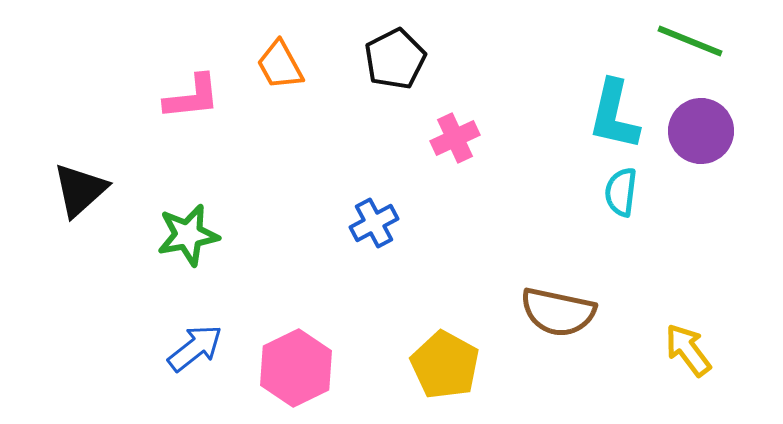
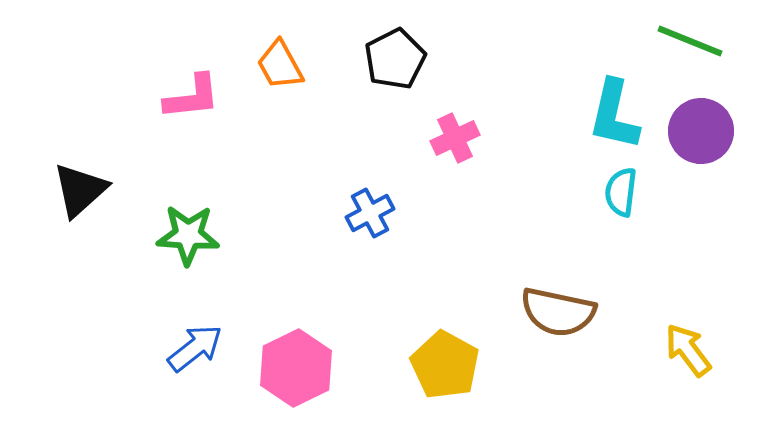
blue cross: moved 4 px left, 10 px up
green star: rotated 14 degrees clockwise
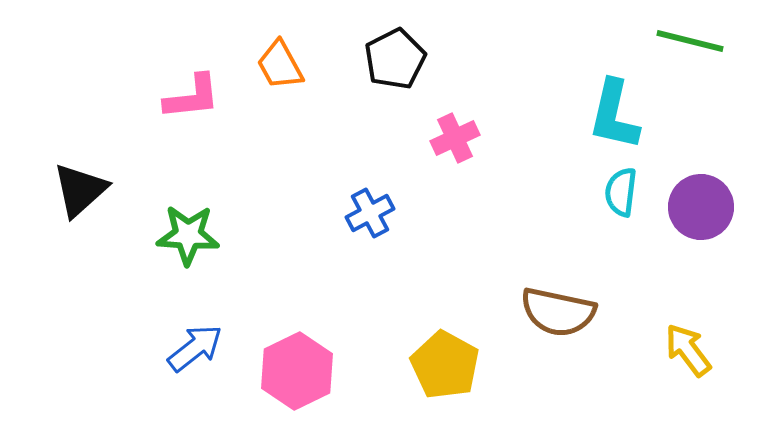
green line: rotated 8 degrees counterclockwise
purple circle: moved 76 px down
pink hexagon: moved 1 px right, 3 px down
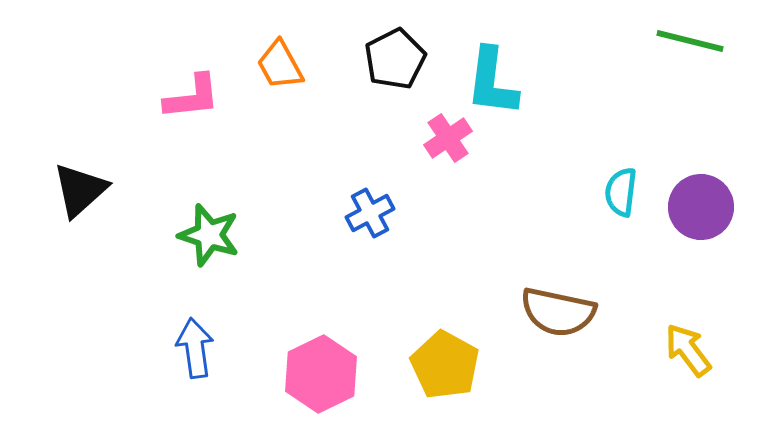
cyan L-shape: moved 122 px left, 33 px up; rotated 6 degrees counterclockwise
pink cross: moved 7 px left; rotated 9 degrees counterclockwise
green star: moved 21 px right; rotated 14 degrees clockwise
blue arrow: rotated 60 degrees counterclockwise
pink hexagon: moved 24 px right, 3 px down
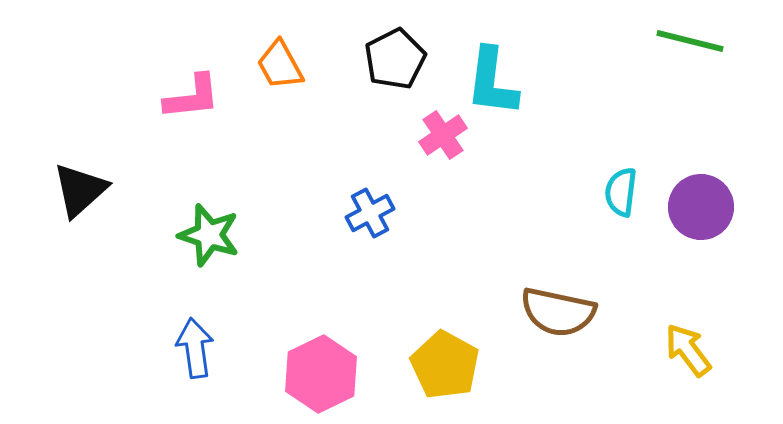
pink cross: moved 5 px left, 3 px up
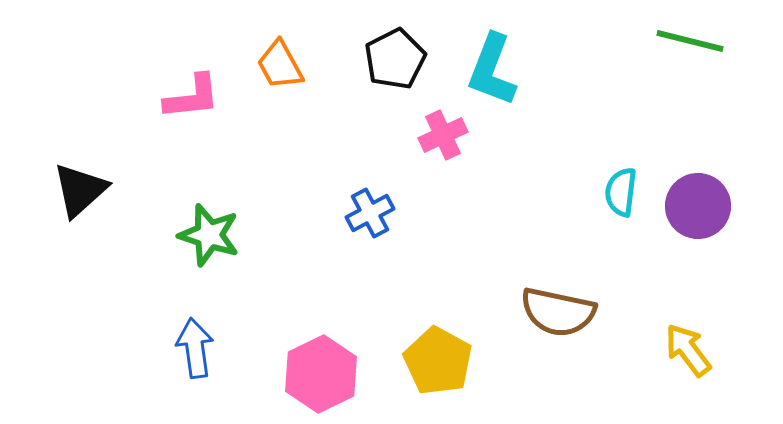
cyan L-shape: moved 12 px up; rotated 14 degrees clockwise
pink cross: rotated 9 degrees clockwise
purple circle: moved 3 px left, 1 px up
yellow pentagon: moved 7 px left, 4 px up
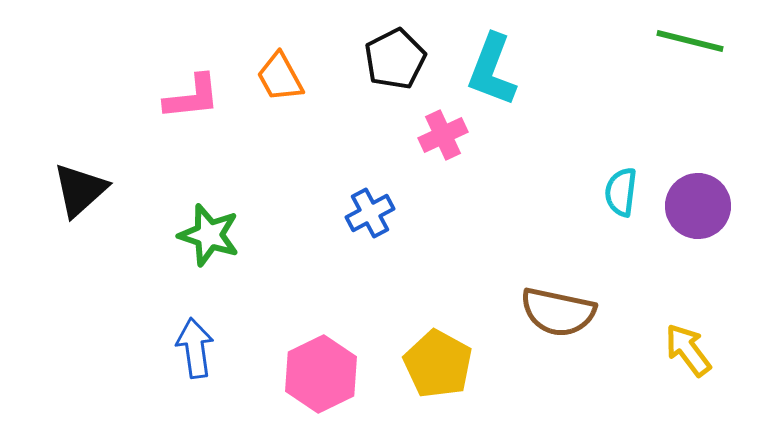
orange trapezoid: moved 12 px down
yellow pentagon: moved 3 px down
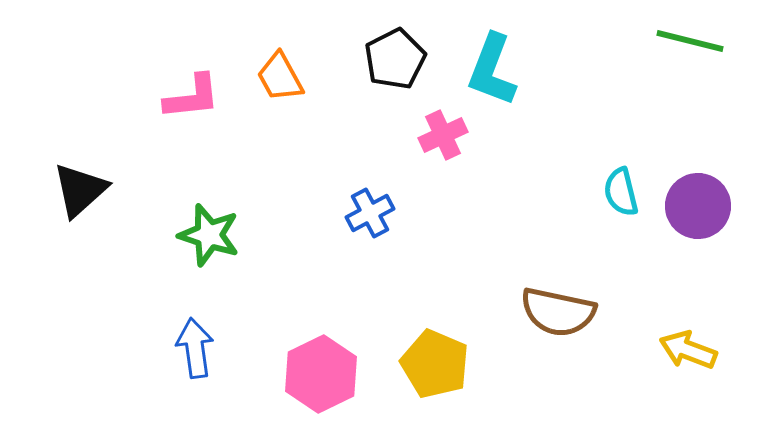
cyan semicircle: rotated 21 degrees counterclockwise
yellow arrow: rotated 32 degrees counterclockwise
yellow pentagon: moved 3 px left; rotated 6 degrees counterclockwise
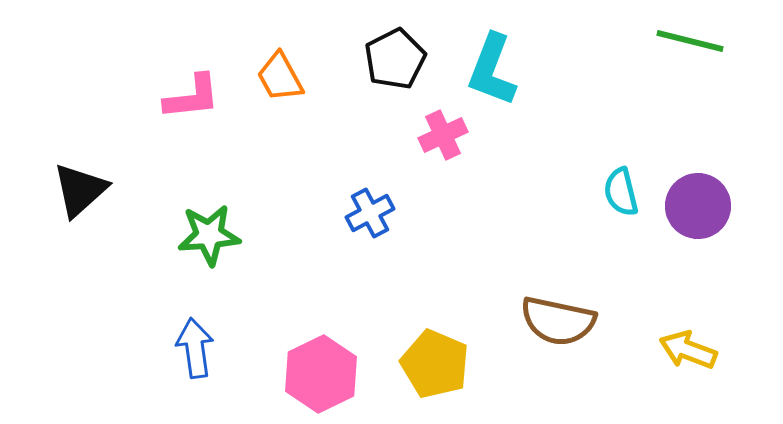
green star: rotated 22 degrees counterclockwise
brown semicircle: moved 9 px down
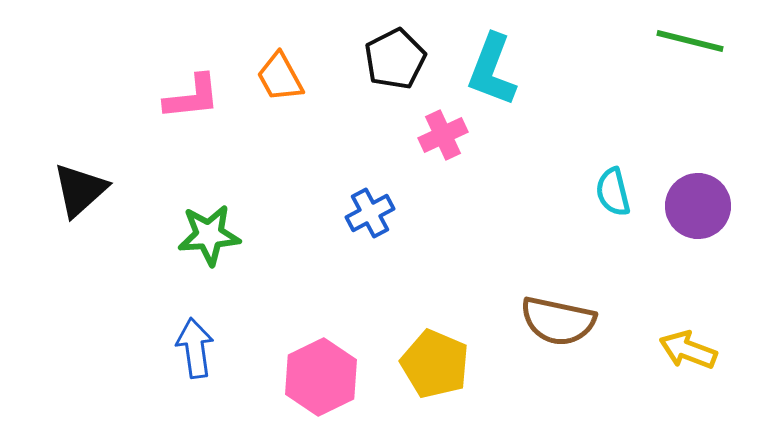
cyan semicircle: moved 8 px left
pink hexagon: moved 3 px down
